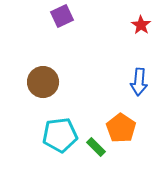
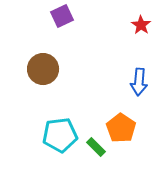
brown circle: moved 13 px up
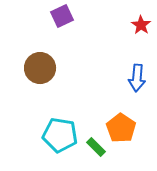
brown circle: moved 3 px left, 1 px up
blue arrow: moved 2 px left, 4 px up
cyan pentagon: rotated 16 degrees clockwise
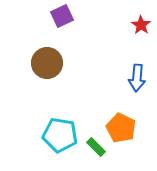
brown circle: moved 7 px right, 5 px up
orange pentagon: rotated 8 degrees counterclockwise
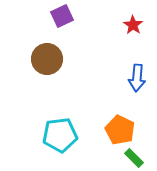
red star: moved 8 px left
brown circle: moved 4 px up
orange pentagon: moved 1 px left, 2 px down
cyan pentagon: rotated 16 degrees counterclockwise
green rectangle: moved 38 px right, 11 px down
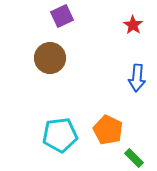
brown circle: moved 3 px right, 1 px up
orange pentagon: moved 12 px left
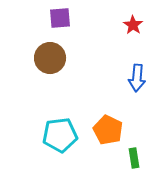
purple square: moved 2 px left, 2 px down; rotated 20 degrees clockwise
green rectangle: rotated 36 degrees clockwise
